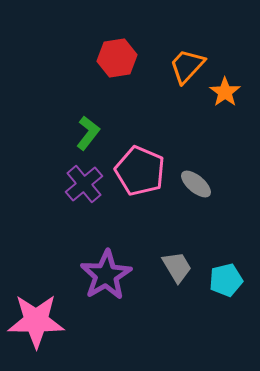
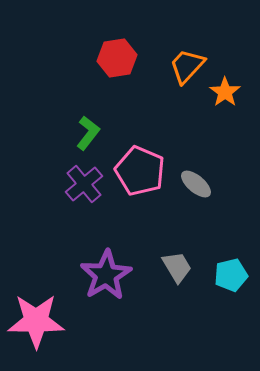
cyan pentagon: moved 5 px right, 5 px up
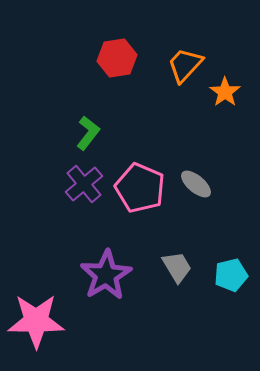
orange trapezoid: moved 2 px left, 1 px up
pink pentagon: moved 17 px down
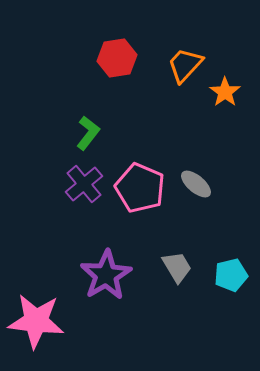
pink star: rotated 6 degrees clockwise
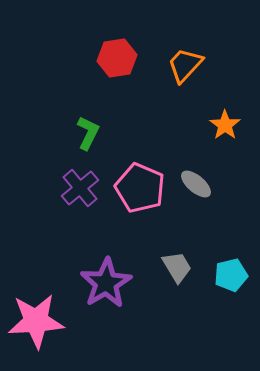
orange star: moved 33 px down
green L-shape: rotated 12 degrees counterclockwise
purple cross: moved 4 px left, 4 px down
purple star: moved 8 px down
pink star: rotated 10 degrees counterclockwise
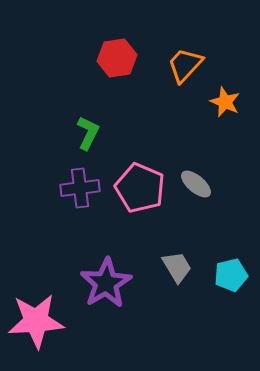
orange star: moved 23 px up; rotated 12 degrees counterclockwise
purple cross: rotated 33 degrees clockwise
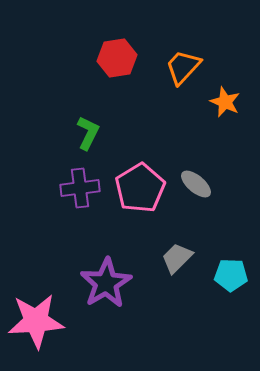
orange trapezoid: moved 2 px left, 2 px down
pink pentagon: rotated 18 degrees clockwise
gray trapezoid: moved 9 px up; rotated 104 degrees counterclockwise
cyan pentagon: rotated 16 degrees clockwise
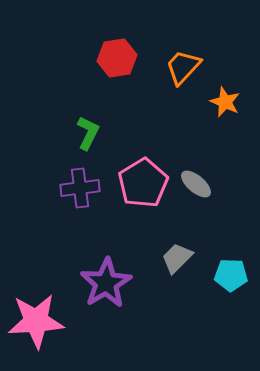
pink pentagon: moved 3 px right, 5 px up
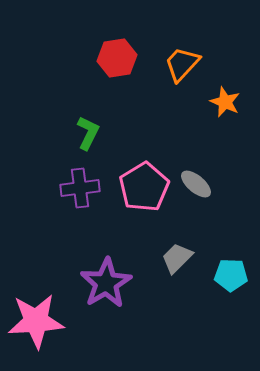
orange trapezoid: moved 1 px left, 3 px up
pink pentagon: moved 1 px right, 4 px down
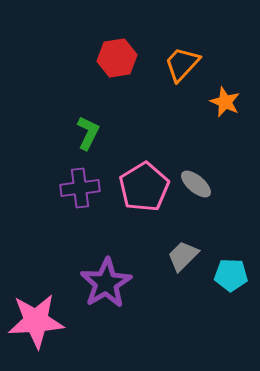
gray trapezoid: moved 6 px right, 2 px up
